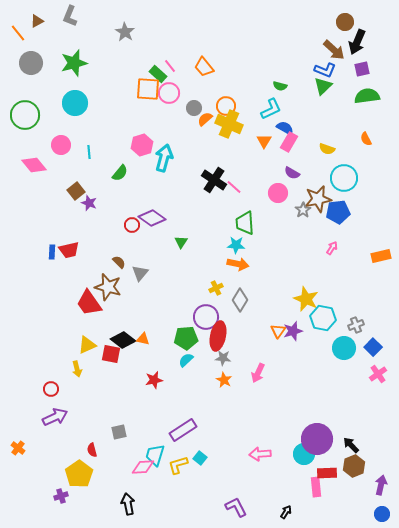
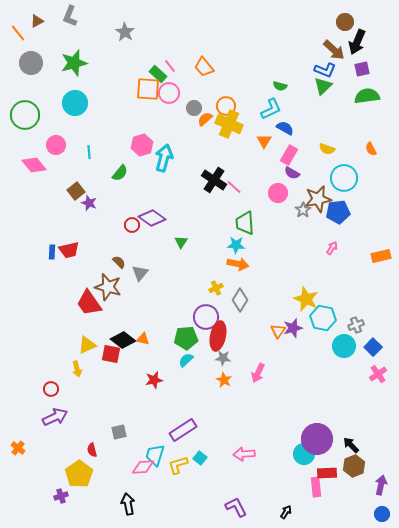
orange semicircle at (366, 139): moved 5 px right, 10 px down
pink rectangle at (289, 142): moved 13 px down
pink circle at (61, 145): moved 5 px left
purple star at (293, 331): moved 3 px up
cyan circle at (344, 348): moved 2 px up
pink arrow at (260, 454): moved 16 px left
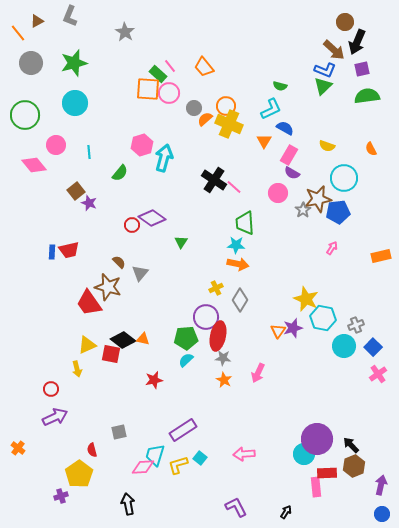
yellow semicircle at (327, 149): moved 3 px up
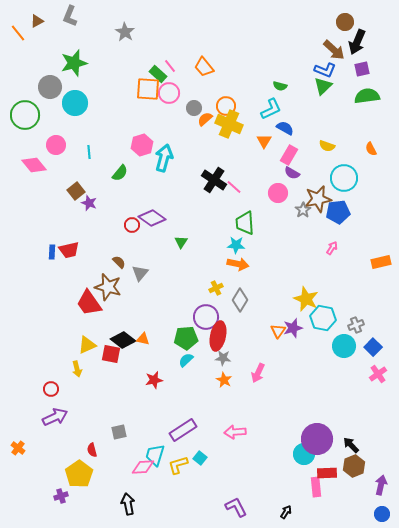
gray circle at (31, 63): moved 19 px right, 24 px down
orange rectangle at (381, 256): moved 6 px down
pink arrow at (244, 454): moved 9 px left, 22 px up
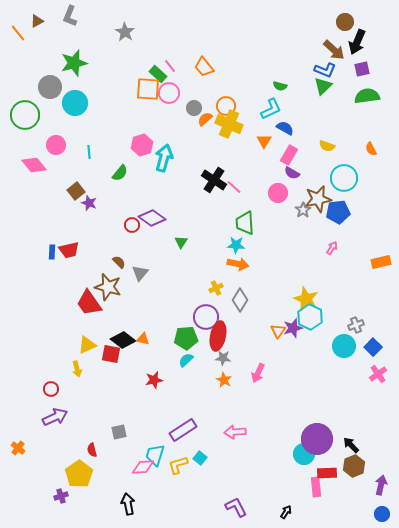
cyan hexagon at (323, 318): moved 13 px left, 1 px up; rotated 15 degrees clockwise
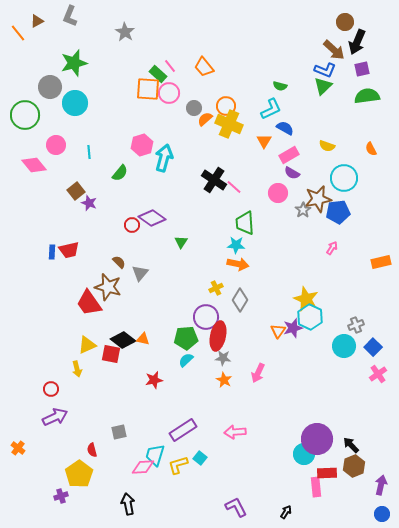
pink rectangle at (289, 155): rotated 30 degrees clockwise
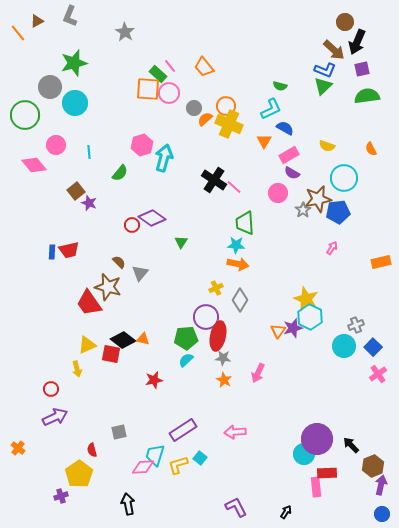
brown hexagon at (354, 466): moved 19 px right
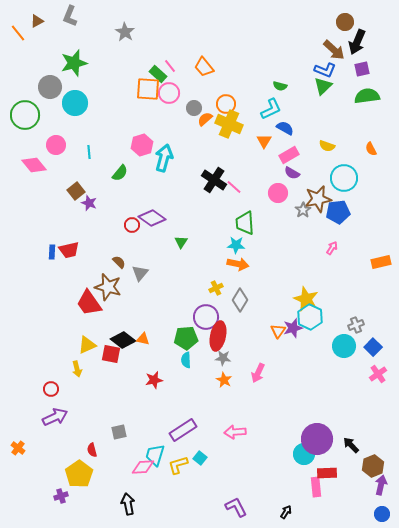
orange circle at (226, 106): moved 2 px up
cyan semicircle at (186, 360): rotated 49 degrees counterclockwise
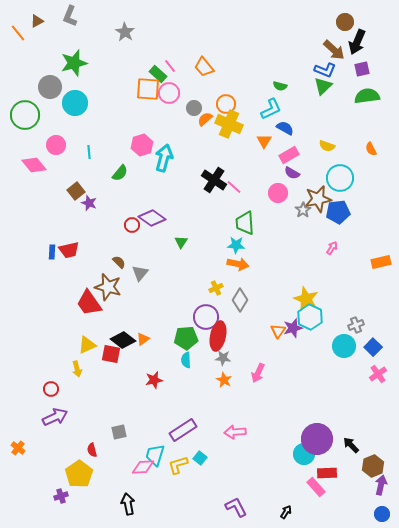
cyan circle at (344, 178): moved 4 px left
orange triangle at (143, 339): rotated 48 degrees counterclockwise
pink rectangle at (316, 487): rotated 36 degrees counterclockwise
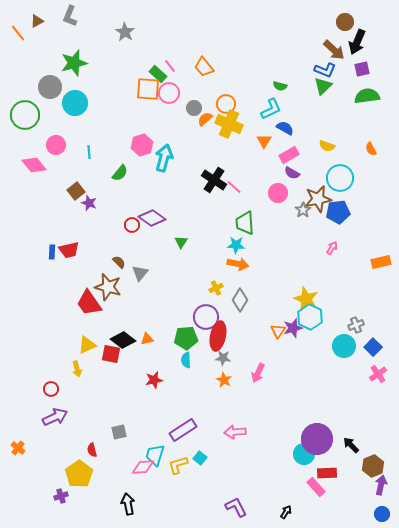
orange triangle at (143, 339): moved 4 px right; rotated 24 degrees clockwise
